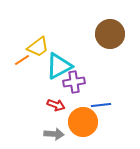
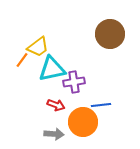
orange line: rotated 21 degrees counterclockwise
cyan triangle: moved 7 px left, 3 px down; rotated 16 degrees clockwise
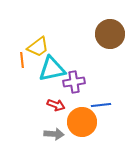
orange line: rotated 42 degrees counterclockwise
orange circle: moved 1 px left
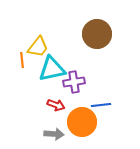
brown circle: moved 13 px left
yellow trapezoid: rotated 15 degrees counterclockwise
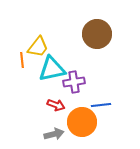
gray arrow: rotated 18 degrees counterclockwise
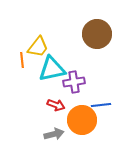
orange circle: moved 2 px up
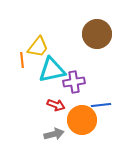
cyan triangle: moved 1 px down
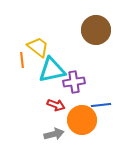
brown circle: moved 1 px left, 4 px up
yellow trapezoid: rotated 90 degrees counterclockwise
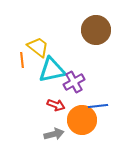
purple cross: rotated 20 degrees counterclockwise
blue line: moved 3 px left, 1 px down
